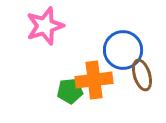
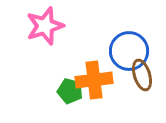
blue circle: moved 6 px right, 1 px down
green pentagon: rotated 20 degrees clockwise
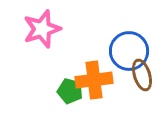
pink star: moved 3 px left, 3 px down
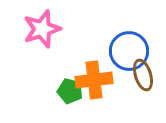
brown ellipse: moved 1 px right
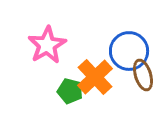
pink star: moved 5 px right, 16 px down; rotated 12 degrees counterclockwise
orange cross: moved 1 px right, 3 px up; rotated 36 degrees counterclockwise
